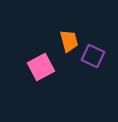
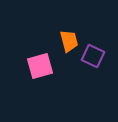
pink square: moved 1 px left, 1 px up; rotated 12 degrees clockwise
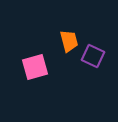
pink square: moved 5 px left, 1 px down
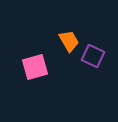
orange trapezoid: rotated 15 degrees counterclockwise
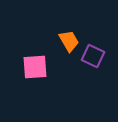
pink square: rotated 12 degrees clockwise
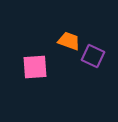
orange trapezoid: rotated 40 degrees counterclockwise
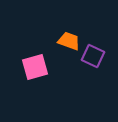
pink square: rotated 12 degrees counterclockwise
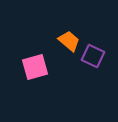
orange trapezoid: rotated 20 degrees clockwise
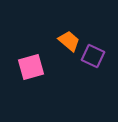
pink square: moved 4 px left
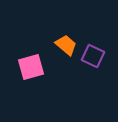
orange trapezoid: moved 3 px left, 4 px down
